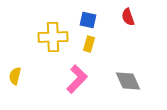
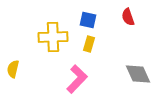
yellow semicircle: moved 2 px left, 7 px up
gray diamond: moved 10 px right, 7 px up
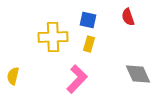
yellow semicircle: moved 7 px down
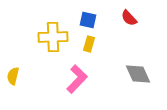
red semicircle: moved 1 px right, 1 px down; rotated 24 degrees counterclockwise
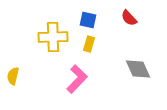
gray diamond: moved 5 px up
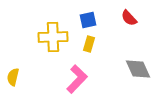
blue square: rotated 24 degrees counterclockwise
yellow semicircle: moved 1 px down
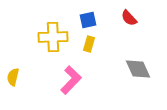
pink L-shape: moved 6 px left, 1 px down
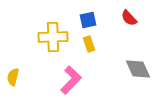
yellow rectangle: rotated 35 degrees counterclockwise
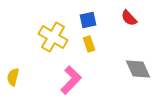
yellow cross: rotated 32 degrees clockwise
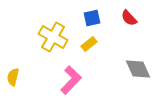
blue square: moved 4 px right, 2 px up
yellow rectangle: rotated 70 degrees clockwise
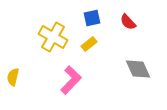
red semicircle: moved 1 px left, 4 px down
